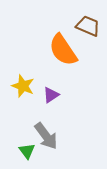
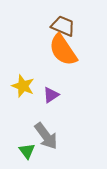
brown trapezoid: moved 25 px left
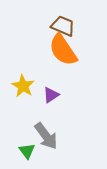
yellow star: rotated 10 degrees clockwise
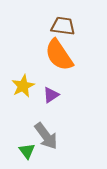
brown trapezoid: rotated 15 degrees counterclockwise
orange semicircle: moved 4 px left, 5 px down
yellow star: rotated 15 degrees clockwise
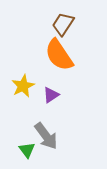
brown trapezoid: moved 2 px up; rotated 65 degrees counterclockwise
green triangle: moved 1 px up
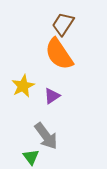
orange semicircle: moved 1 px up
purple triangle: moved 1 px right, 1 px down
green triangle: moved 4 px right, 7 px down
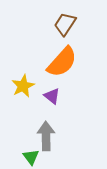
brown trapezoid: moved 2 px right
orange semicircle: moved 3 px right, 8 px down; rotated 104 degrees counterclockwise
purple triangle: rotated 48 degrees counterclockwise
gray arrow: rotated 144 degrees counterclockwise
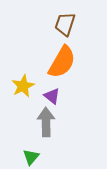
brown trapezoid: rotated 15 degrees counterclockwise
orange semicircle: rotated 12 degrees counterclockwise
gray arrow: moved 14 px up
green triangle: rotated 18 degrees clockwise
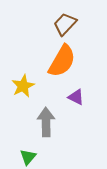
brown trapezoid: rotated 25 degrees clockwise
orange semicircle: moved 1 px up
purple triangle: moved 24 px right, 1 px down; rotated 12 degrees counterclockwise
green triangle: moved 3 px left
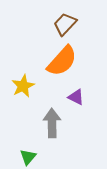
orange semicircle: rotated 12 degrees clockwise
gray arrow: moved 6 px right, 1 px down
